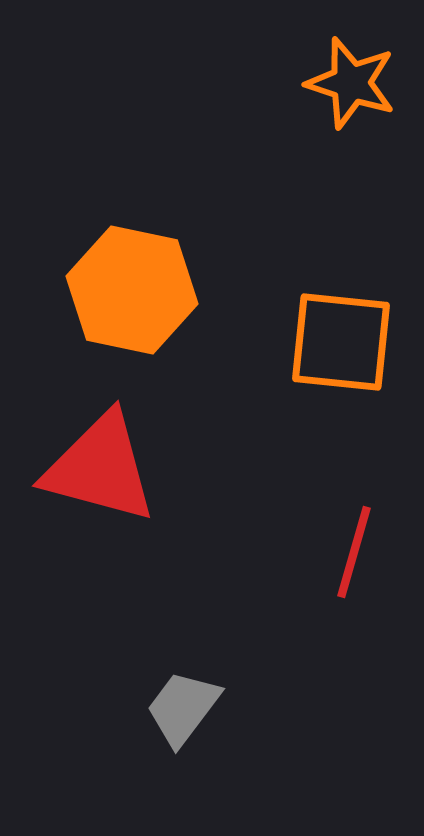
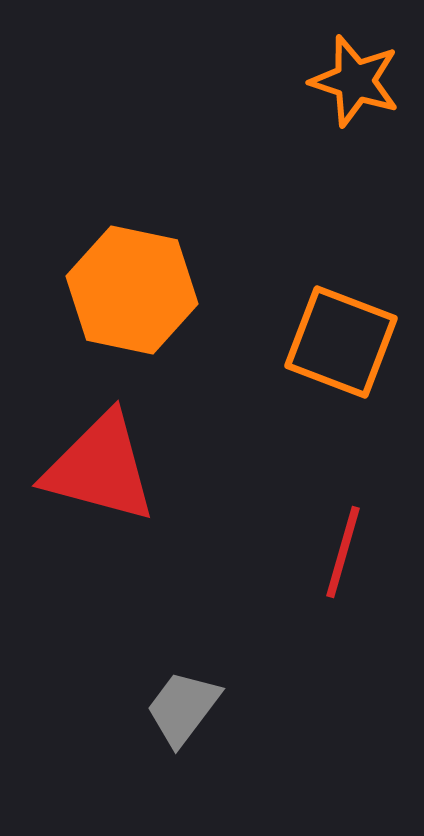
orange star: moved 4 px right, 2 px up
orange square: rotated 15 degrees clockwise
red line: moved 11 px left
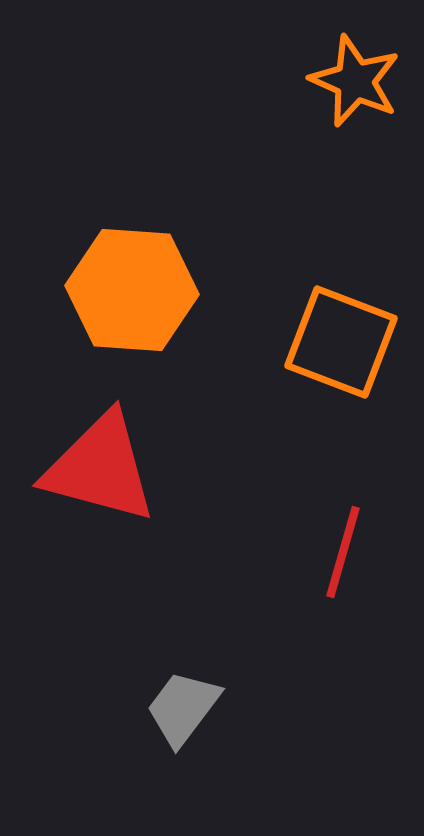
orange star: rotated 6 degrees clockwise
orange hexagon: rotated 8 degrees counterclockwise
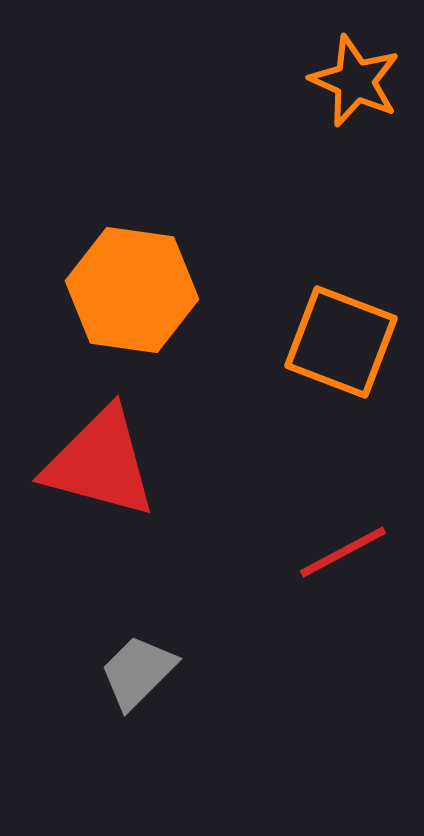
orange hexagon: rotated 4 degrees clockwise
red triangle: moved 5 px up
red line: rotated 46 degrees clockwise
gray trapezoid: moved 45 px left, 36 px up; rotated 8 degrees clockwise
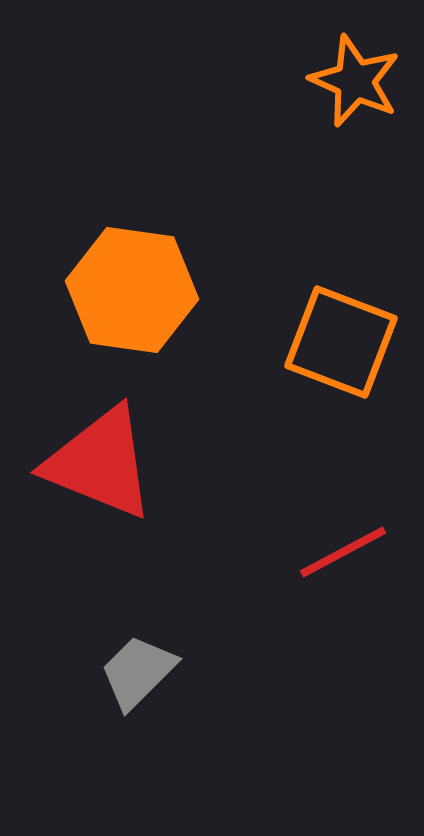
red triangle: rotated 7 degrees clockwise
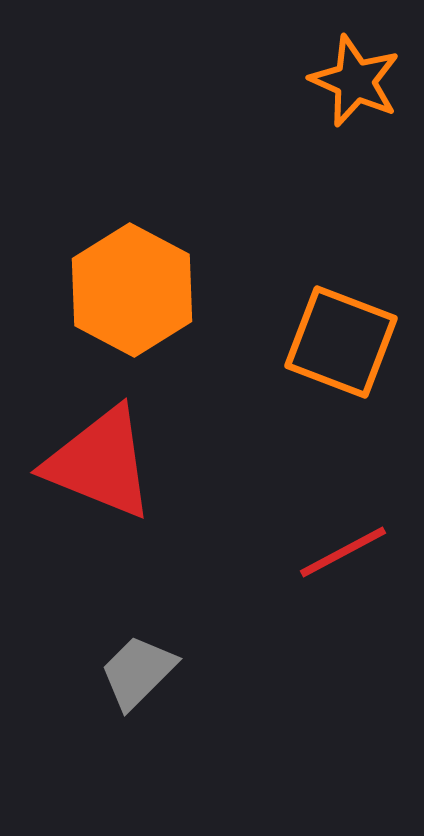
orange hexagon: rotated 20 degrees clockwise
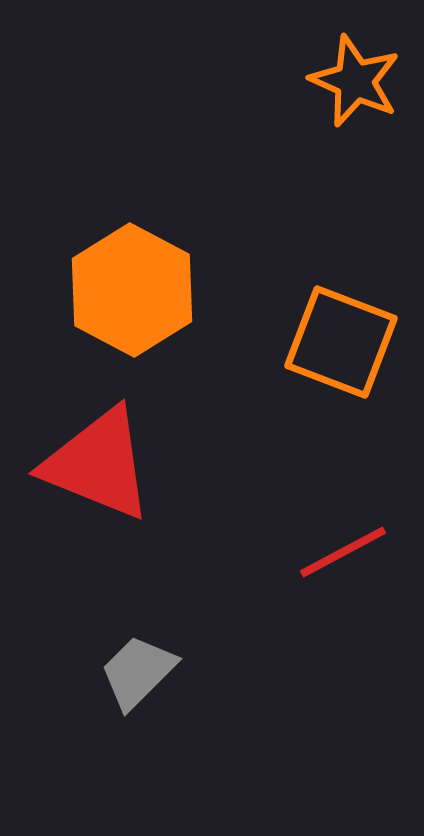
red triangle: moved 2 px left, 1 px down
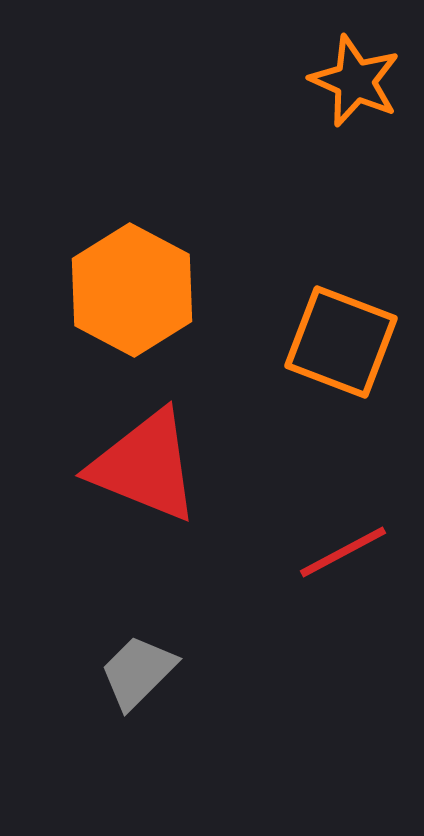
red triangle: moved 47 px right, 2 px down
